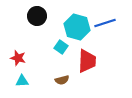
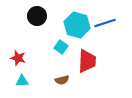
cyan hexagon: moved 2 px up
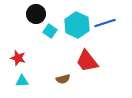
black circle: moved 1 px left, 2 px up
cyan hexagon: rotated 10 degrees clockwise
cyan square: moved 11 px left, 16 px up
red trapezoid: rotated 140 degrees clockwise
brown semicircle: moved 1 px right, 1 px up
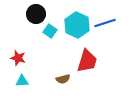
red trapezoid: rotated 125 degrees counterclockwise
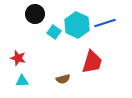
black circle: moved 1 px left
cyan square: moved 4 px right, 1 px down
red trapezoid: moved 5 px right, 1 px down
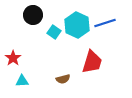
black circle: moved 2 px left, 1 px down
red star: moved 5 px left; rotated 21 degrees clockwise
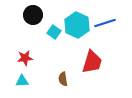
red star: moved 12 px right; rotated 28 degrees clockwise
brown semicircle: rotated 96 degrees clockwise
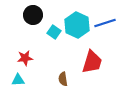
cyan triangle: moved 4 px left, 1 px up
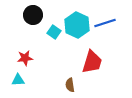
brown semicircle: moved 7 px right, 6 px down
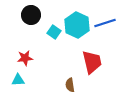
black circle: moved 2 px left
red trapezoid: rotated 30 degrees counterclockwise
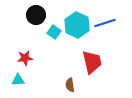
black circle: moved 5 px right
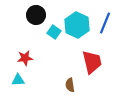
blue line: rotated 50 degrees counterclockwise
